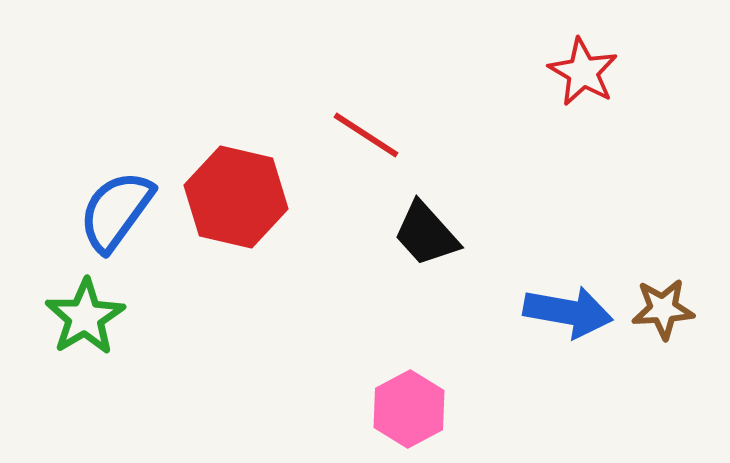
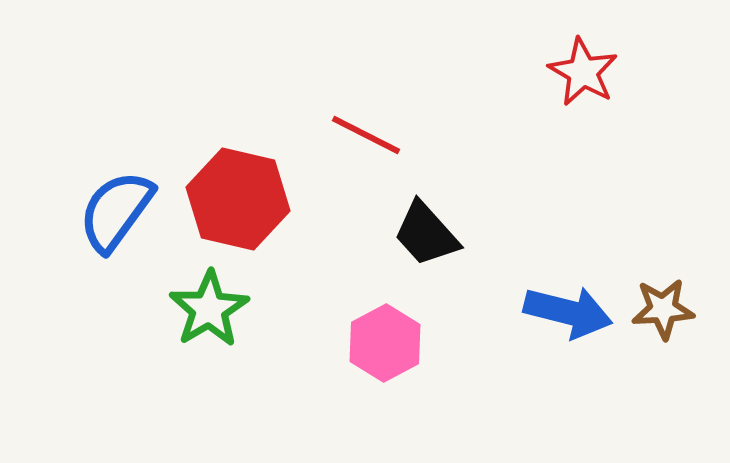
red line: rotated 6 degrees counterclockwise
red hexagon: moved 2 px right, 2 px down
blue arrow: rotated 4 degrees clockwise
green star: moved 124 px right, 8 px up
pink hexagon: moved 24 px left, 66 px up
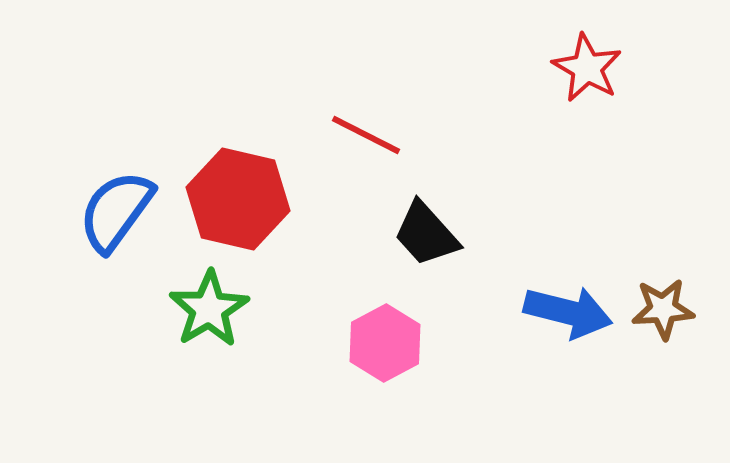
red star: moved 4 px right, 4 px up
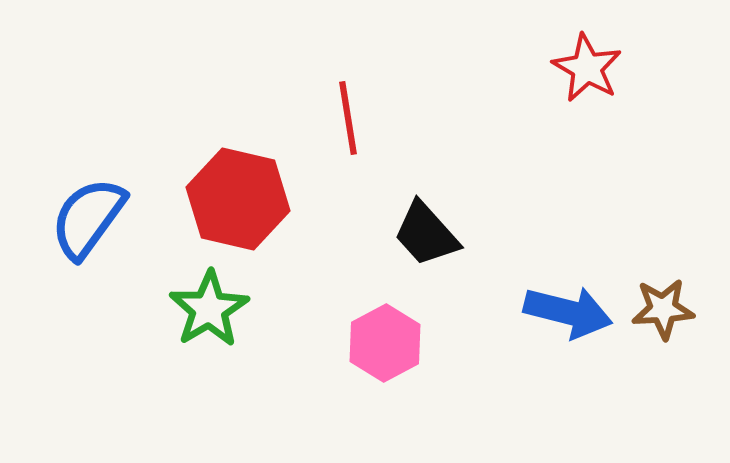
red line: moved 18 px left, 17 px up; rotated 54 degrees clockwise
blue semicircle: moved 28 px left, 7 px down
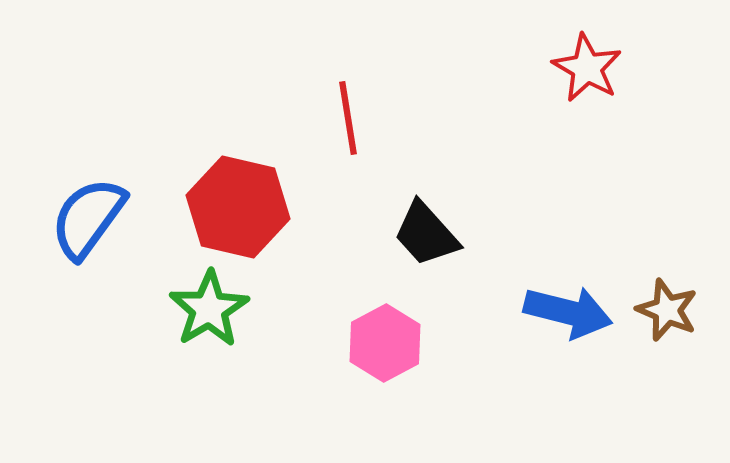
red hexagon: moved 8 px down
brown star: moved 4 px right, 1 px down; rotated 26 degrees clockwise
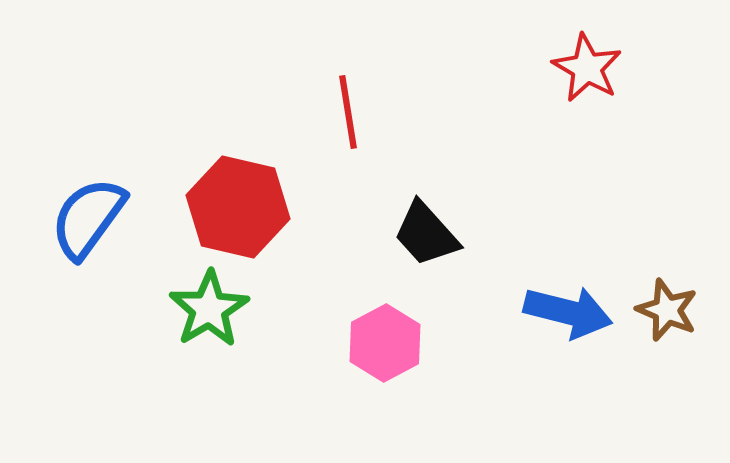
red line: moved 6 px up
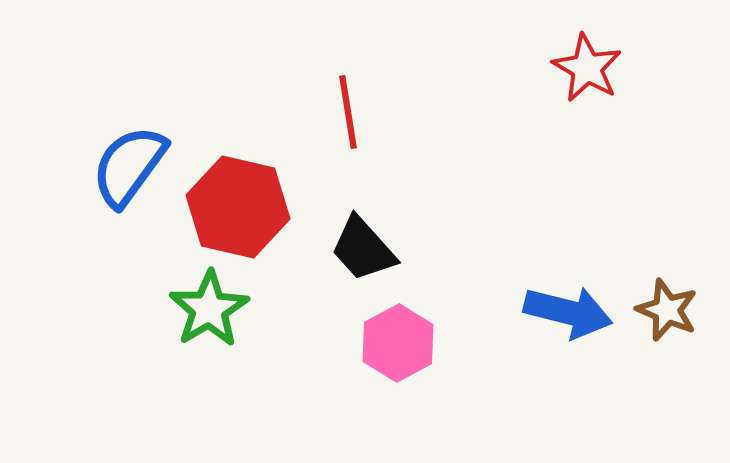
blue semicircle: moved 41 px right, 52 px up
black trapezoid: moved 63 px left, 15 px down
pink hexagon: moved 13 px right
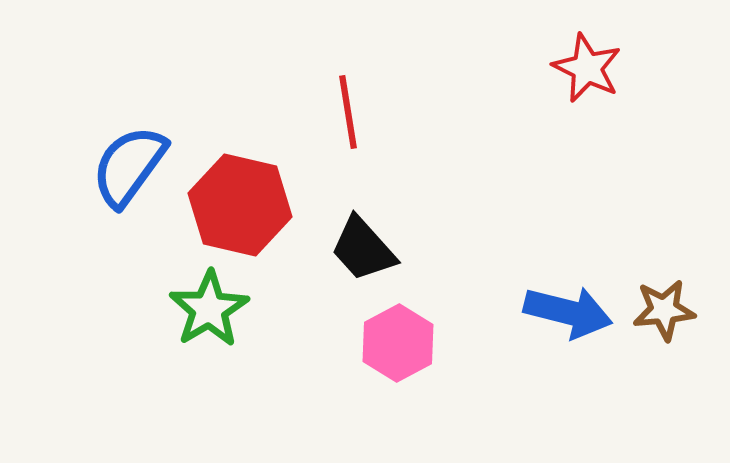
red star: rotated 4 degrees counterclockwise
red hexagon: moved 2 px right, 2 px up
brown star: moved 3 px left; rotated 28 degrees counterclockwise
